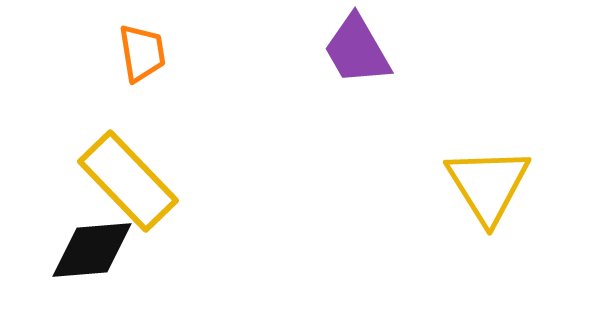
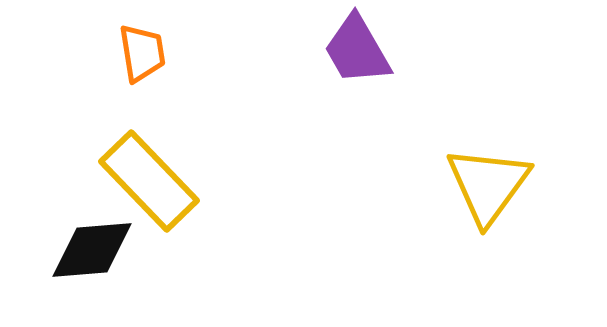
yellow rectangle: moved 21 px right
yellow triangle: rotated 8 degrees clockwise
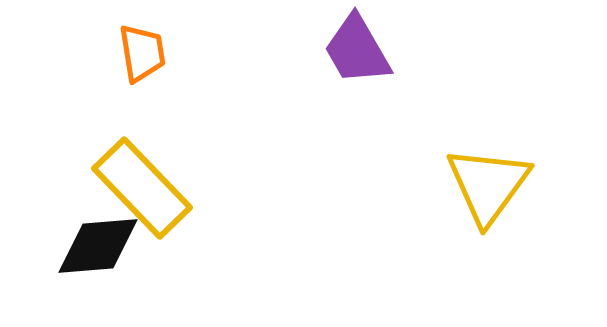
yellow rectangle: moved 7 px left, 7 px down
black diamond: moved 6 px right, 4 px up
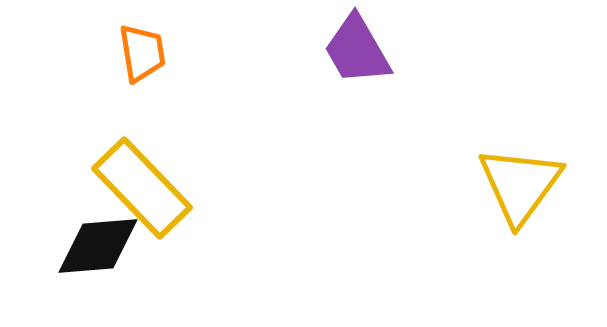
yellow triangle: moved 32 px right
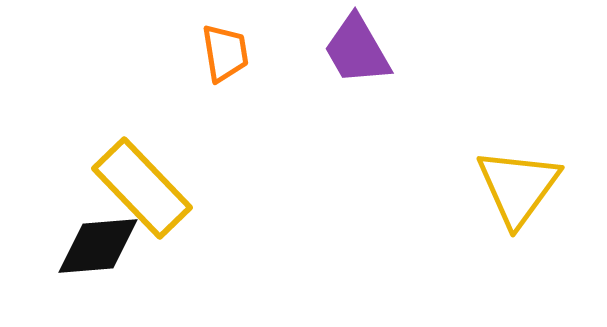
orange trapezoid: moved 83 px right
yellow triangle: moved 2 px left, 2 px down
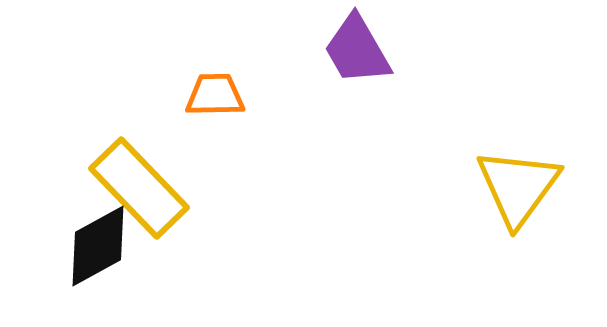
orange trapezoid: moved 10 px left, 42 px down; rotated 82 degrees counterclockwise
yellow rectangle: moved 3 px left
black diamond: rotated 24 degrees counterclockwise
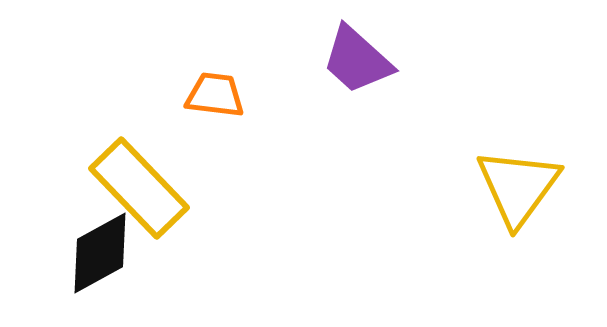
purple trapezoid: moved 10 px down; rotated 18 degrees counterclockwise
orange trapezoid: rotated 8 degrees clockwise
black diamond: moved 2 px right, 7 px down
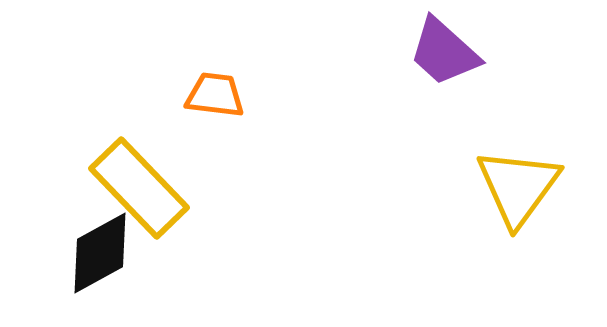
purple trapezoid: moved 87 px right, 8 px up
